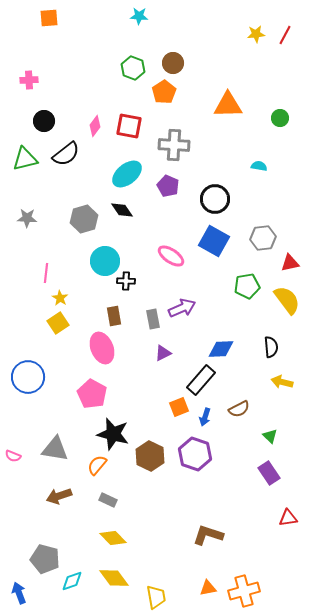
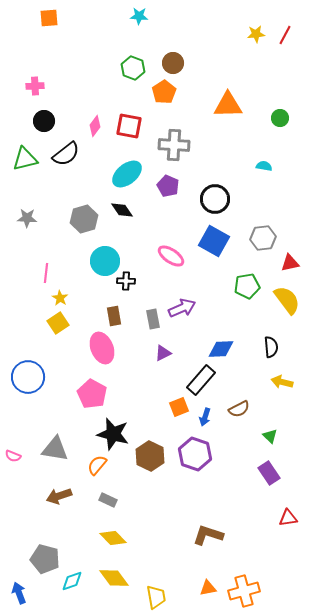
pink cross at (29, 80): moved 6 px right, 6 px down
cyan semicircle at (259, 166): moved 5 px right
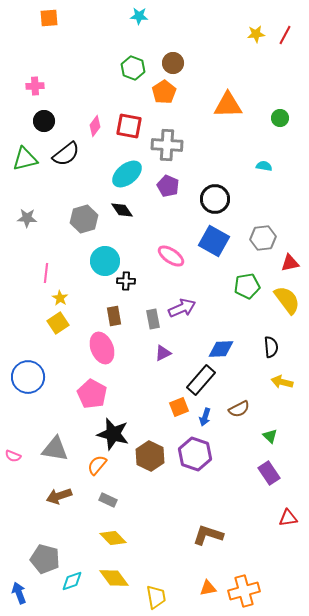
gray cross at (174, 145): moved 7 px left
